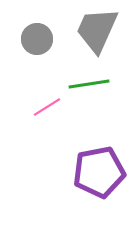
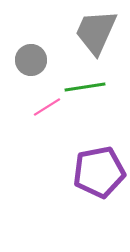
gray trapezoid: moved 1 px left, 2 px down
gray circle: moved 6 px left, 21 px down
green line: moved 4 px left, 3 px down
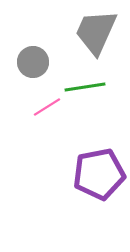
gray circle: moved 2 px right, 2 px down
purple pentagon: moved 2 px down
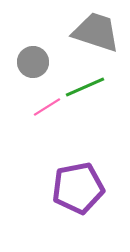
gray trapezoid: rotated 84 degrees clockwise
green line: rotated 15 degrees counterclockwise
purple pentagon: moved 21 px left, 14 px down
